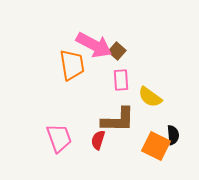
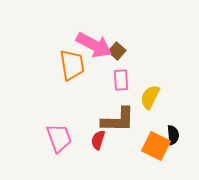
yellow semicircle: rotated 80 degrees clockwise
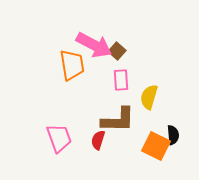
yellow semicircle: moved 1 px left; rotated 10 degrees counterclockwise
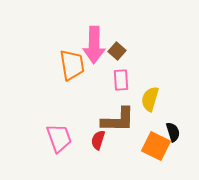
pink arrow: rotated 63 degrees clockwise
yellow semicircle: moved 1 px right, 2 px down
black semicircle: moved 3 px up; rotated 12 degrees counterclockwise
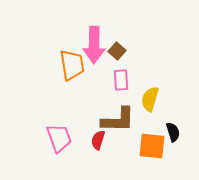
orange square: moved 4 px left; rotated 20 degrees counterclockwise
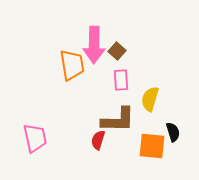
pink trapezoid: moved 24 px left; rotated 8 degrees clockwise
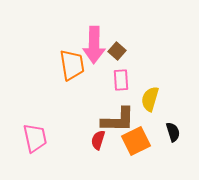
orange square: moved 16 px left, 5 px up; rotated 32 degrees counterclockwise
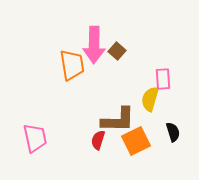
pink rectangle: moved 42 px right, 1 px up
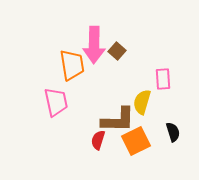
yellow semicircle: moved 8 px left, 3 px down
pink trapezoid: moved 21 px right, 36 px up
